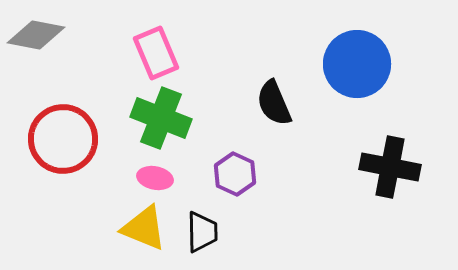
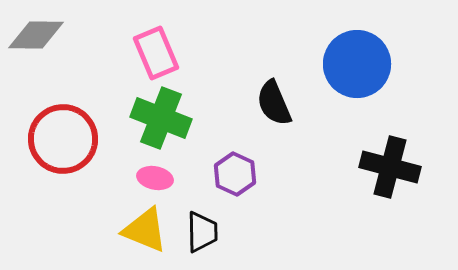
gray diamond: rotated 10 degrees counterclockwise
black cross: rotated 4 degrees clockwise
yellow triangle: moved 1 px right, 2 px down
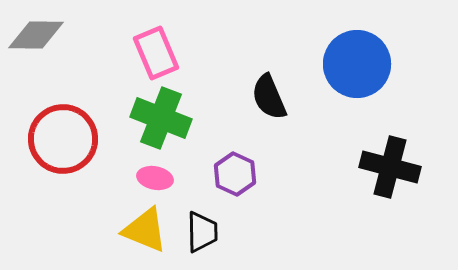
black semicircle: moved 5 px left, 6 px up
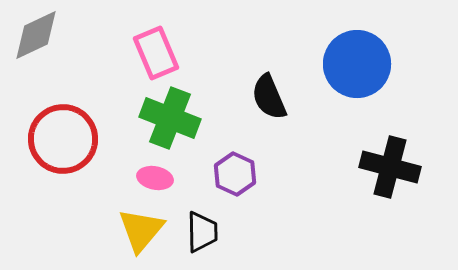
gray diamond: rotated 26 degrees counterclockwise
green cross: moved 9 px right
yellow triangle: moved 4 px left; rotated 48 degrees clockwise
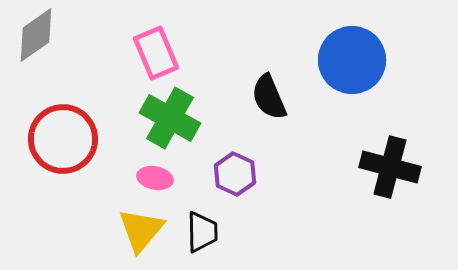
gray diamond: rotated 10 degrees counterclockwise
blue circle: moved 5 px left, 4 px up
green cross: rotated 8 degrees clockwise
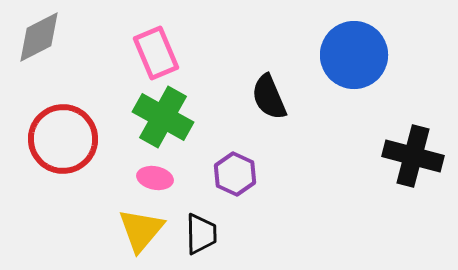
gray diamond: moved 3 px right, 2 px down; rotated 8 degrees clockwise
blue circle: moved 2 px right, 5 px up
green cross: moved 7 px left, 1 px up
black cross: moved 23 px right, 11 px up
black trapezoid: moved 1 px left, 2 px down
